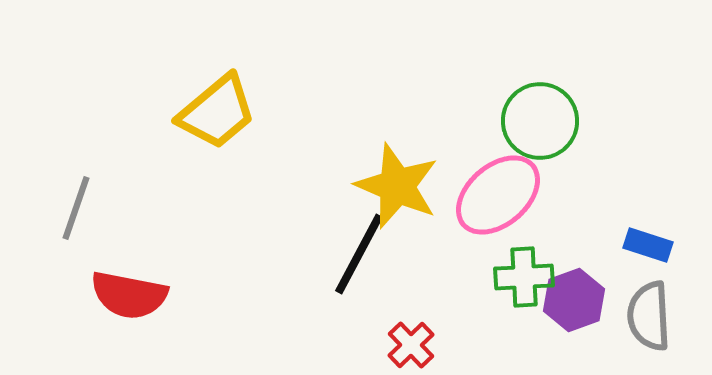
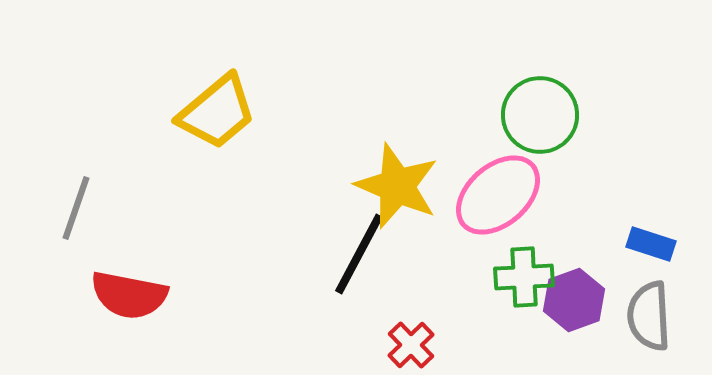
green circle: moved 6 px up
blue rectangle: moved 3 px right, 1 px up
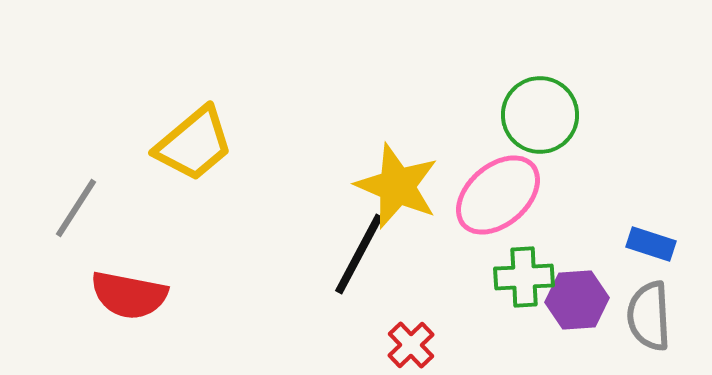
yellow trapezoid: moved 23 px left, 32 px down
gray line: rotated 14 degrees clockwise
purple hexagon: moved 3 px right; rotated 16 degrees clockwise
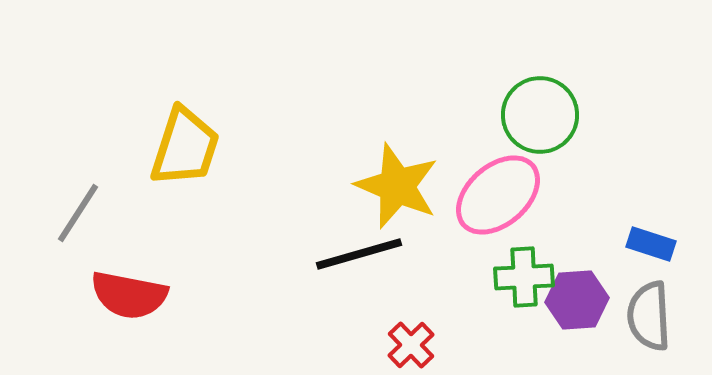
yellow trapezoid: moved 9 px left, 3 px down; rotated 32 degrees counterclockwise
gray line: moved 2 px right, 5 px down
black line: rotated 46 degrees clockwise
